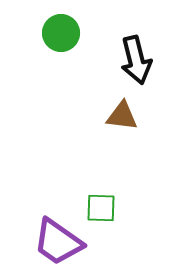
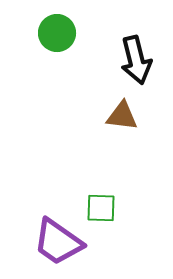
green circle: moved 4 px left
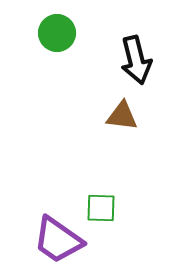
purple trapezoid: moved 2 px up
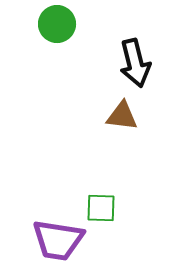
green circle: moved 9 px up
black arrow: moved 1 px left, 3 px down
purple trapezoid: rotated 26 degrees counterclockwise
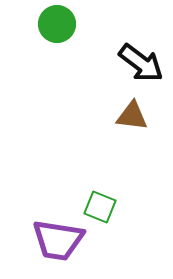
black arrow: moved 6 px right; rotated 39 degrees counterclockwise
brown triangle: moved 10 px right
green square: moved 1 px left, 1 px up; rotated 20 degrees clockwise
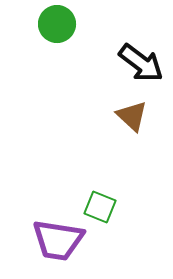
brown triangle: rotated 36 degrees clockwise
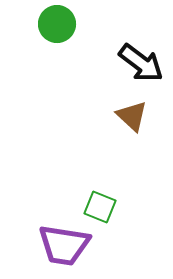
purple trapezoid: moved 6 px right, 5 px down
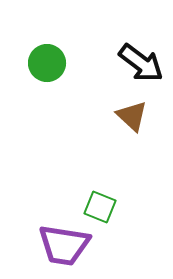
green circle: moved 10 px left, 39 px down
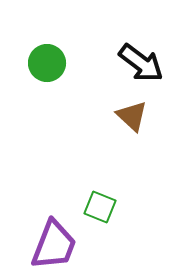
purple trapezoid: moved 10 px left; rotated 78 degrees counterclockwise
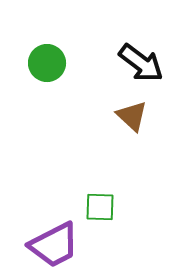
green square: rotated 20 degrees counterclockwise
purple trapezoid: rotated 42 degrees clockwise
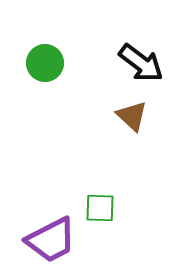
green circle: moved 2 px left
green square: moved 1 px down
purple trapezoid: moved 3 px left, 5 px up
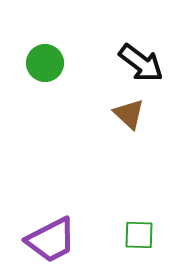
brown triangle: moved 3 px left, 2 px up
green square: moved 39 px right, 27 px down
